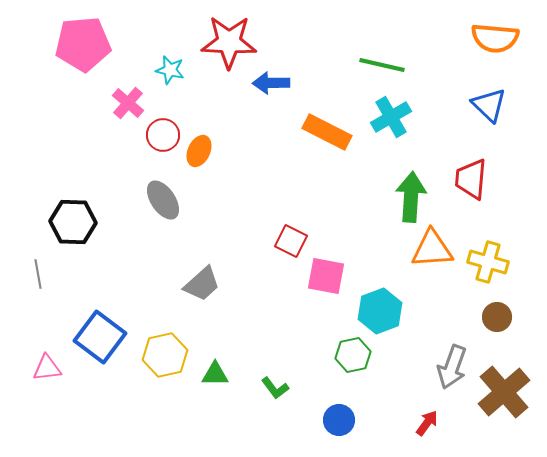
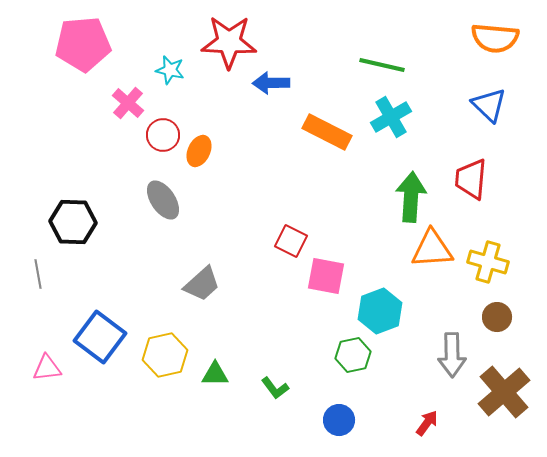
gray arrow: moved 12 px up; rotated 21 degrees counterclockwise
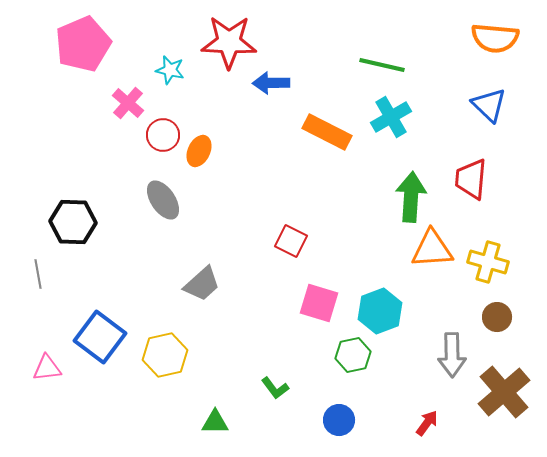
pink pentagon: rotated 18 degrees counterclockwise
pink square: moved 7 px left, 27 px down; rotated 6 degrees clockwise
green triangle: moved 48 px down
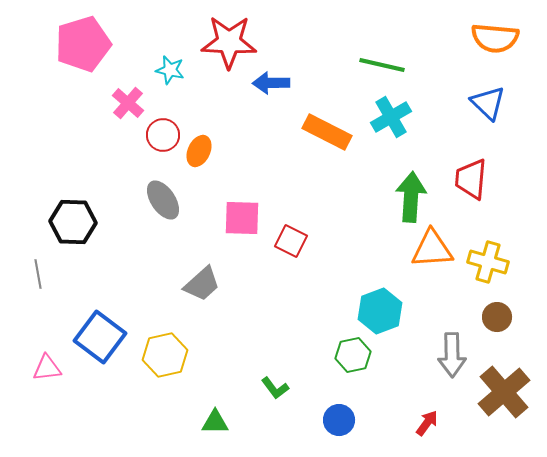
pink pentagon: rotated 6 degrees clockwise
blue triangle: moved 1 px left, 2 px up
pink square: moved 77 px left, 85 px up; rotated 15 degrees counterclockwise
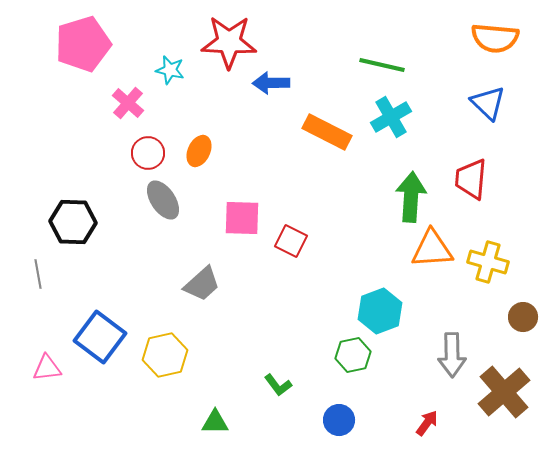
red circle: moved 15 px left, 18 px down
brown circle: moved 26 px right
green L-shape: moved 3 px right, 3 px up
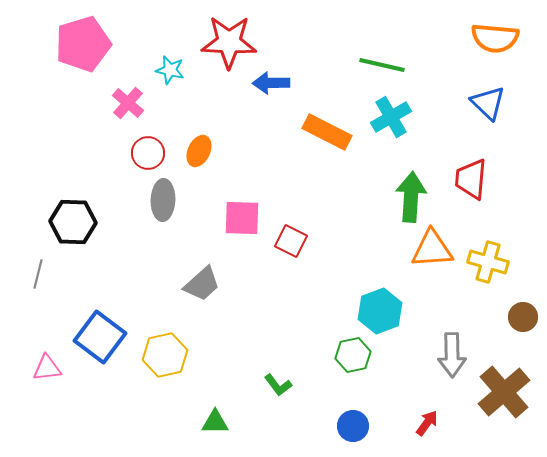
gray ellipse: rotated 36 degrees clockwise
gray line: rotated 24 degrees clockwise
blue circle: moved 14 px right, 6 px down
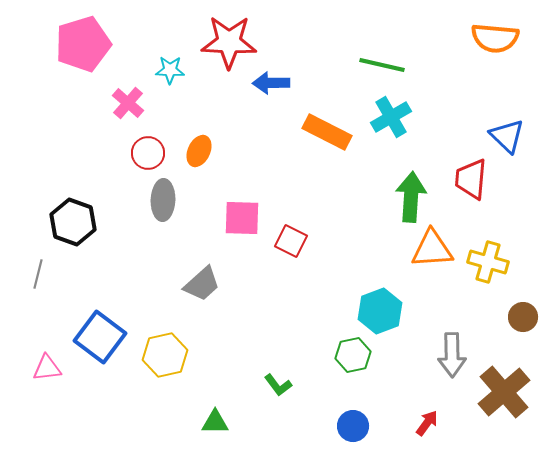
cyan star: rotated 12 degrees counterclockwise
blue triangle: moved 19 px right, 33 px down
black hexagon: rotated 18 degrees clockwise
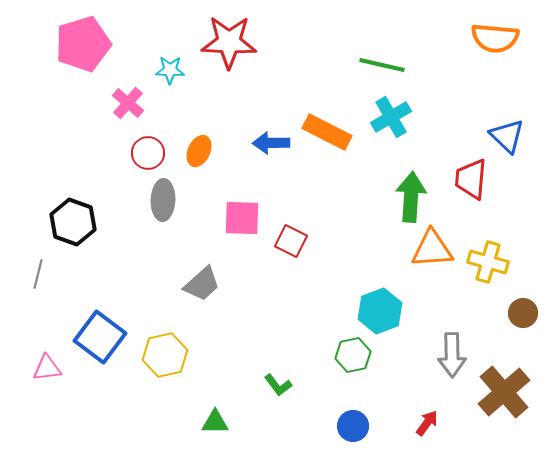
blue arrow: moved 60 px down
brown circle: moved 4 px up
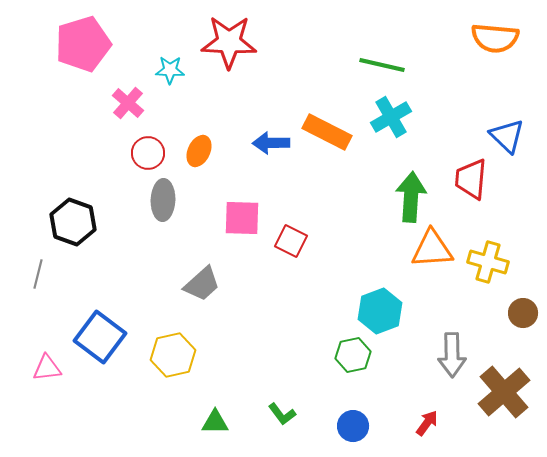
yellow hexagon: moved 8 px right
green L-shape: moved 4 px right, 29 px down
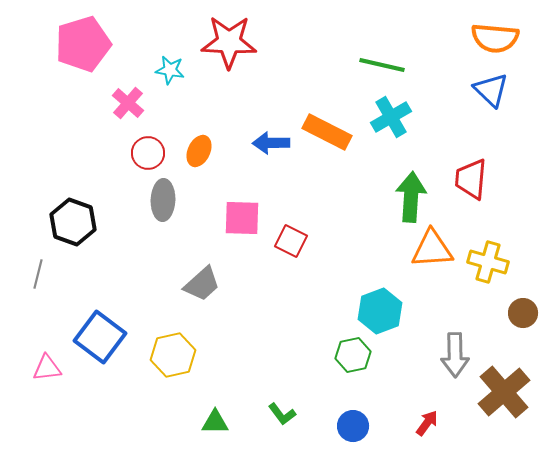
cyan star: rotated 8 degrees clockwise
blue triangle: moved 16 px left, 46 px up
gray arrow: moved 3 px right
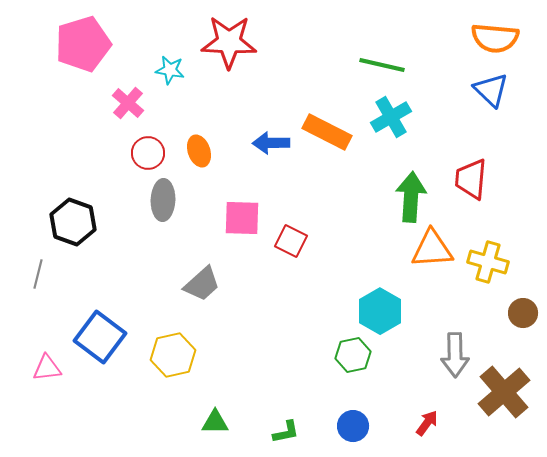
orange ellipse: rotated 44 degrees counterclockwise
cyan hexagon: rotated 9 degrees counterclockwise
green L-shape: moved 4 px right, 18 px down; rotated 64 degrees counterclockwise
